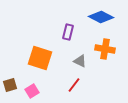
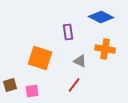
purple rectangle: rotated 21 degrees counterclockwise
pink square: rotated 24 degrees clockwise
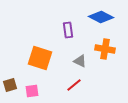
purple rectangle: moved 2 px up
red line: rotated 14 degrees clockwise
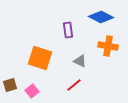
orange cross: moved 3 px right, 3 px up
pink square: rotated 32 degrees counterclockwise
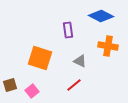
blue diamond: moved 1 px up
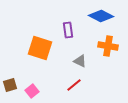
orange square: moved 10 px up
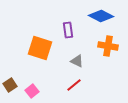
gray triangle: moved 3 px left
brown square: rotated 16 degrees counterclockwise
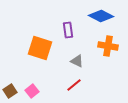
brown square: moved 6 px down
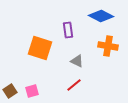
pink square: rotated 24 degrees clockwise
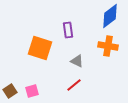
blue diamond: moved 9 px right; rotated 65 degrees counterclockwise
